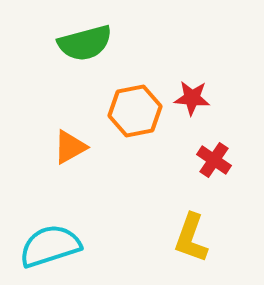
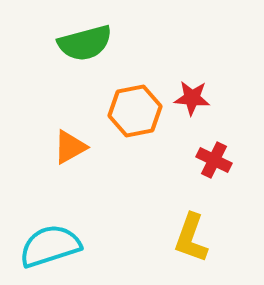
red cross: rotated 8 degrees counterclockwise
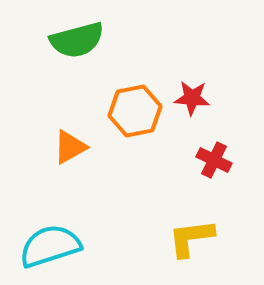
green semicircle: moved 8 px left, 3 px up
yellow L-shape: rotated 63 degrees clockwise
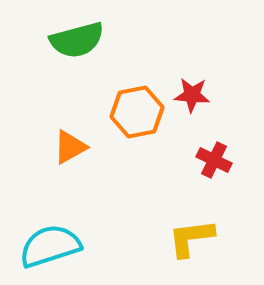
red star: moved 3 px up
orange hexagon: moved 2 px right, 1 px down
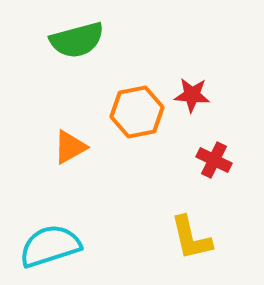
yellow L-shape: rotated 96 degrees counterclockwise
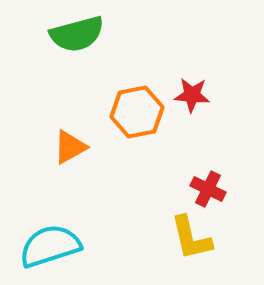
green semicircle: moved 6 px up
red cross: moved 6 px left, 29 px down
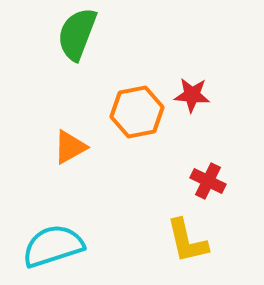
green semicircle: rotated 126 degrees clockwise
red cross: moved 8 px up
yellow L-shape: moved 4 px left, 3 px down
cyan semicircle: moved 3 px right
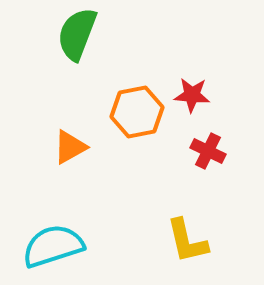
red cross: moved 30 px up
